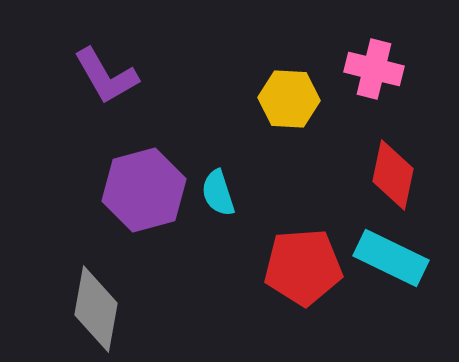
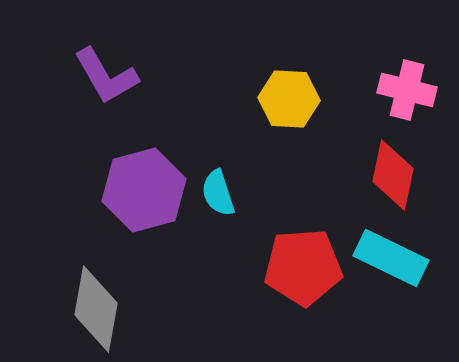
pink cross: moved 33 px right, 21 px down
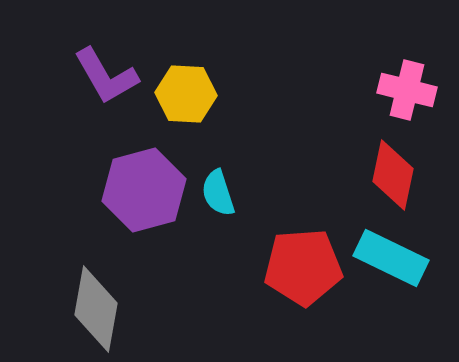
yellow hexagon: moved 103 px left, 5 px up
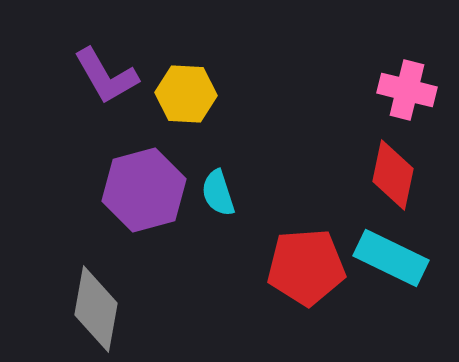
red pentagon: moved 3 px right
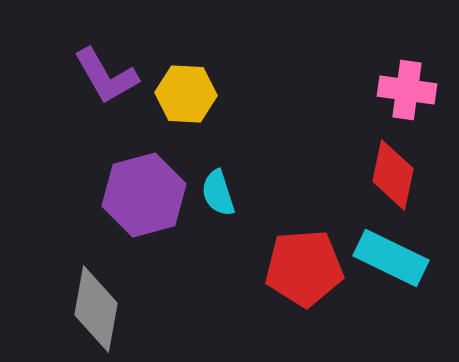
pink cross: rotated 6 degrees counterclockwise
purple hexagon: moved 5 px down
red pentagon: moved 2 px left, 1 px down
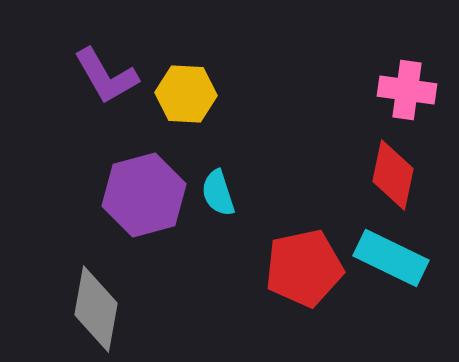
red pentagon: rotated 8 degrees counterclockwise
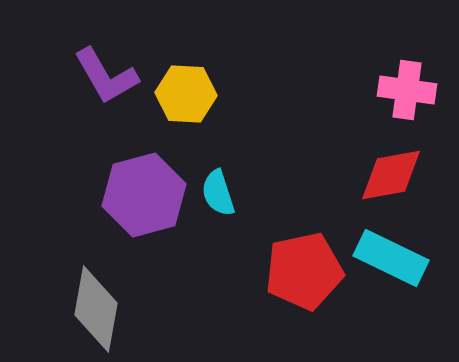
red diamond: moved 2 px left; rotated 68 degrees clockwise
red pentagon: moved 3 px down
